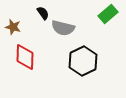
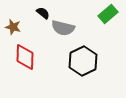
black semicircle: rotated 16 degrees counterclockwise
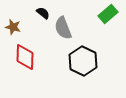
gray semicircle: rotated 55 degrees clockwise
black hexagon: rotated 8 degrees counterclockwise
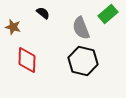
gray semicircle: moved 18 px right
red diamond: moved 2 px right, 3 px down
black hexagon: rotated 12 degrees counterclockwise
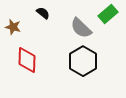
gray semicircle: rotated 25 degrees counterclockwise
black hexagon: rotated 16 degrees clockwise
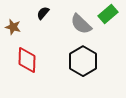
black semicircle: rotated 88 degrees counterclockwise
gray semicircle: moved 4 px up
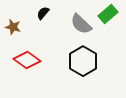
red diamond: rotated 56 degrees counterclockwise
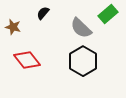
gray semicircle: moved 4 px down
red diamond: rotated 16 degrees clockwise
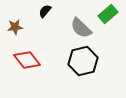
black semicircle: moved 2 px right, 2 px up
brown star: moved 2 px right; rotated 21 degrees counterclockwise
black hexagon: rotated 16 degrees clockwise
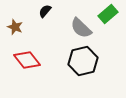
brown star: rotated 28 degrees clockwise
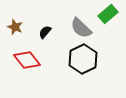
black semicircle: moved 21 px down
black hexagon: moved 2 px up; rotated 12 degrees counterclockwise
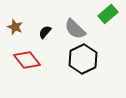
gray semicircle: moved 6 px left, 1 px down
